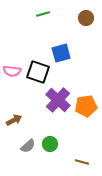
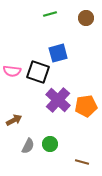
green line: moved 7 px right
blue square: moved 3 px left
gray semicircle: rotated 21 degrees counterclockwise
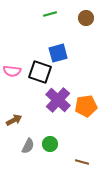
black square: moved 2 px right
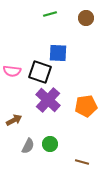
blue square: rotated 18 degrees clockwise
purple cross: moved 10 px left
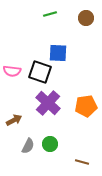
purple cross: moved 3 px down
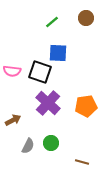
green line: moved 2 px right, 8 px down; rotated 24 degrees counterclockwise
brown arrow: moved 1 px left
green circle: moved 1 px right, 1 px up
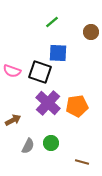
brown circle: moved 5 px right, 14 px down
pink semicircle: rotated 12 degrees clockwise
orange pentagon: moved 9 px left
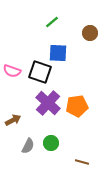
brown circle: moved 1 px left, 1 px down
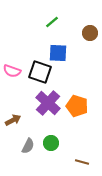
orange pentagon: rotated 25 degrees clockwise
